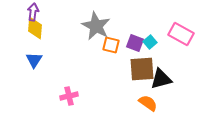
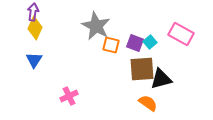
yellow diamond: rotated 20 degrees clockwise
pink cross: rotated 12 degrees counterclockwise
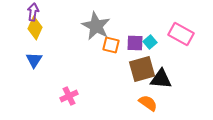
purple square: rotated 18 degrees counterclockwise
brown square: rotated 12 degrees counterclockwise
black triangle: rotated 20 degrees clockwise
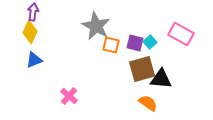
yellow diamond: moved 5 px left, 4 px down
purple square: rotated 12 degrees clockwise
blue triangle: rotated 36 degrees clockwise
pink cross: rotated 24 degrees counterclockwise
